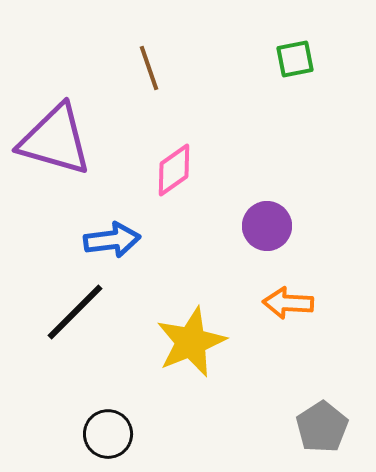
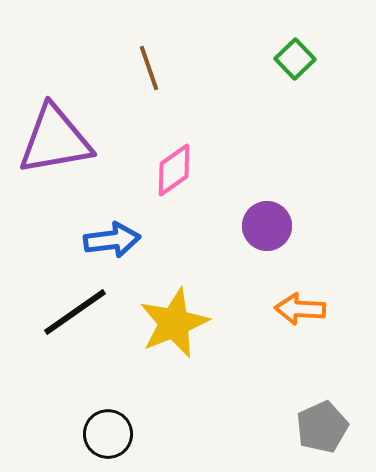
green square: rotated 33 degrees counterclockwise
purple triangle: rotated 26 degrees counterclockwise
orange arrow: moved 12 px right, 6 px down
black line: rotated 10 degrees clockwise
yellow star: moved 17 px left, 19 px up
gray pentagon: rotated 9 degrees clockwise
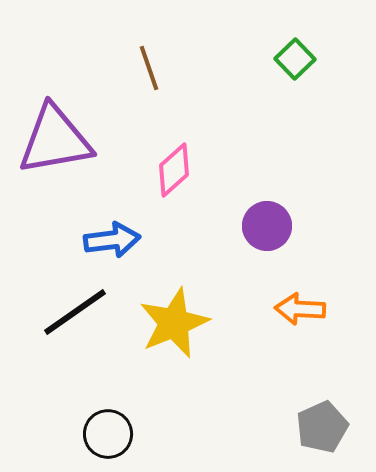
pink diamond: rotated 6 degrees counterclockwise
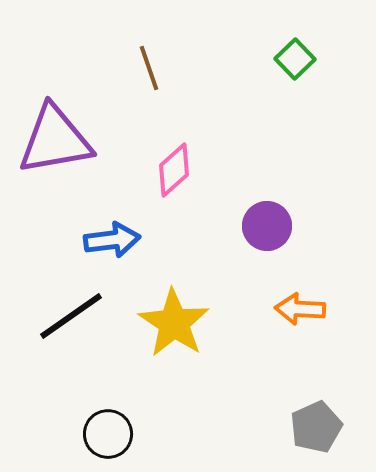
black line: moved 4 px left, 4 px down
yellow star: rotated 16 degrees counterclockwise
gray pentagon: moved 6 px left
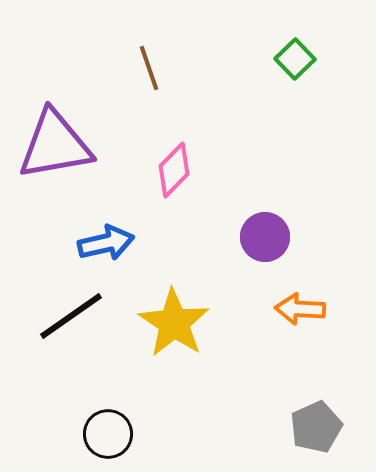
purple triangle: moved 5 px down
pink diamond: rotated 4 degrees counterclockwise
purple circle: moved 2 px left, 11 px down
blue arrow: moved 6 px left, 3 px down; rotated 6 degrees counterclockwise
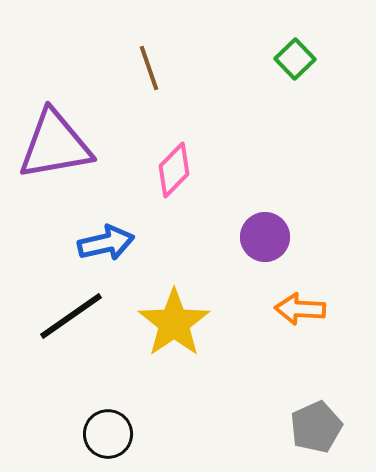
yellow star: rotated 4 degrees clockwise
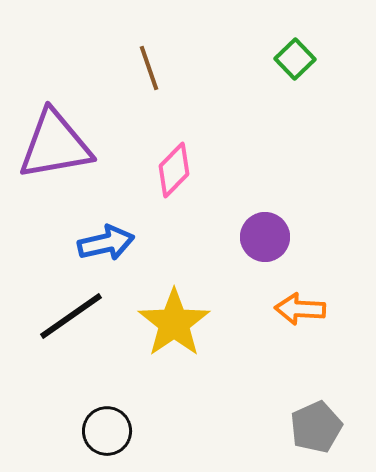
black circle: moved 1 px left, 3 px up
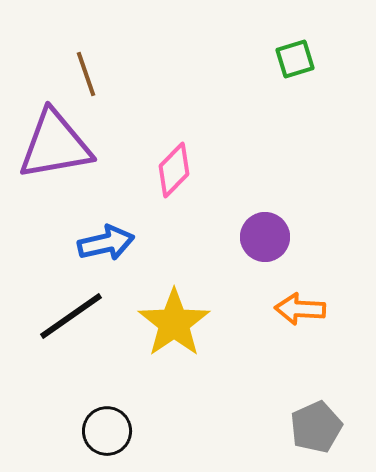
green square: rotated 27 degrees clockwise
brown line: moved 63 px left, 6 px down
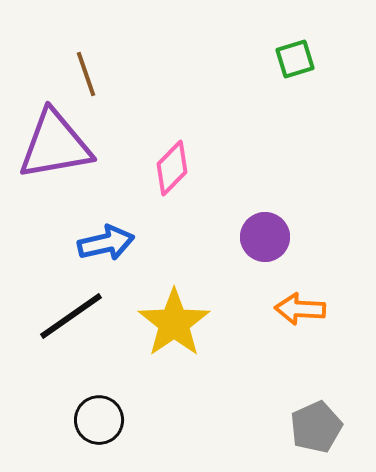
pink diamond: moved 2 px left, 2 px up
black circle: moved 8 px left, 11 px up
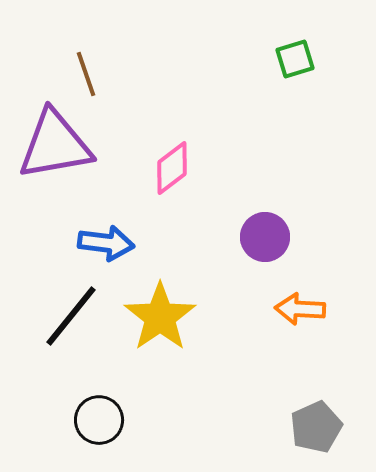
pink diamond: rotated 8 degrees clockwise
blue arrow: rotated 20 degrees clockwise
black line: rotated 16 degrees counterclockwise
yellow star: moved 14 px left, 6 px up
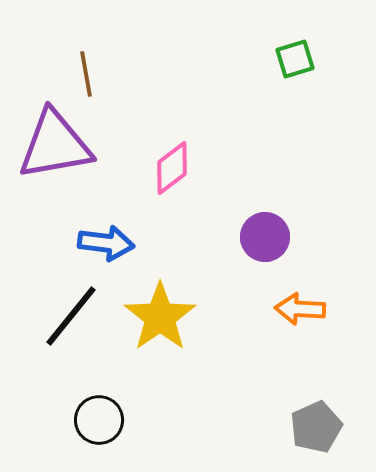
brown line: rotated 9 degrees clockwise
